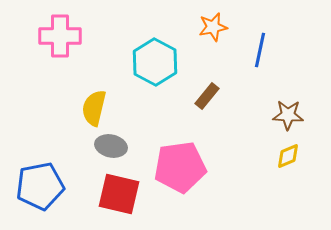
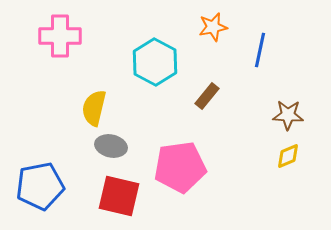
red square: moved 2 px down
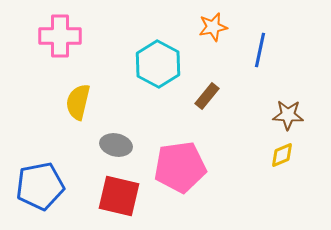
cyan hexagon: moved 3 px right, 2 px down
yellow semicircle: moved 16 px left, 6 px up
gray ellipse: moved 5 px right, 1 px up
yellow diamond: moved 6 px left, 1 px up
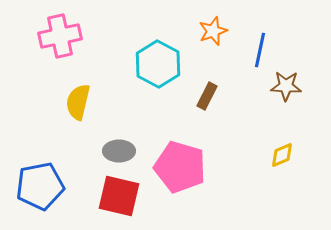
orange star: moved 4 px down; rotated 8 degrees counterclockwise
pink cross: rotated 12 degrees counterclockwise
brown rectangle: rotated 12 degrees counterclockwise
brown star: moved 2 px left, 29 px up
gray ellipse: moved 3 px right, 6 px down; rotated 12 degrees counterclockwise
pink pentagon: rotated 24 degrees clockwise
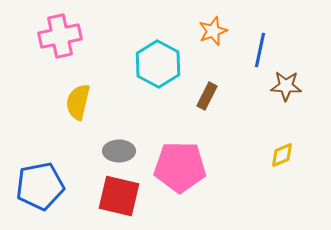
pink pentagon: rotated 15 degrees counterclockwise
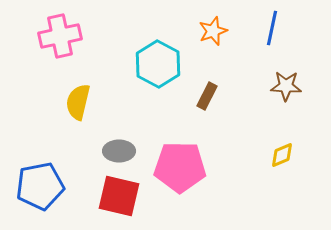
blue line: moved 12 px right, 22 px up
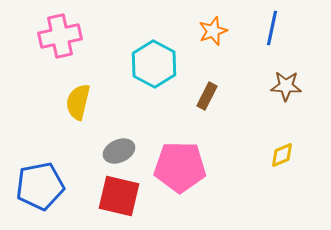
cyan hexagon: moved 4 px left
gray ellipse: rotated 24 degrees counterclockwise
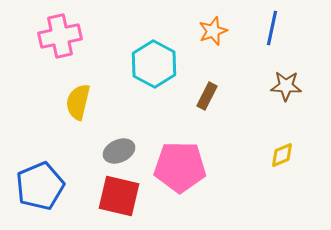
blue pentagon: rotated 12 degrees counterclockwise
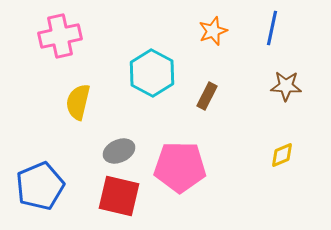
cyan hexagon: moved 2 px left, 9 px down
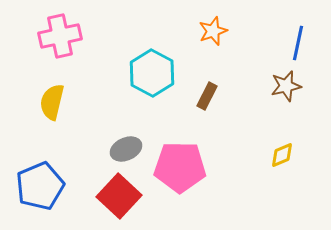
blue line: moved 26 px right, 15 px down
brown star: rotated 16 degrees counterclockwise
yellow semicircle: moved 26 px left
gray ellipse: moved 7 px right, 2 px up
red square: rotated 30 degrees clockwise
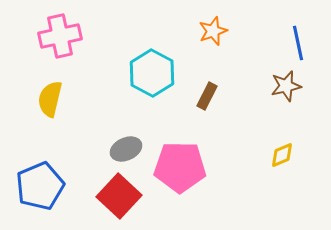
blue line: rotated 24 degrees counterclockwise
yellow semicircle: moved 2 px left, 3 px up
